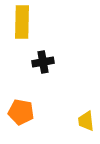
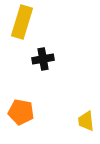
yellow rectangle: rotated 16 degrees clockwise
black cross: moved 3 px up
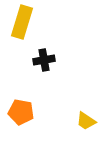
black cross: moved 1 px right, 1 px down
yellow trapezoid: rotated 50 degrees counterclockwise
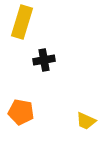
yellow trapezoid: rotated 10 degrees counterclockwise
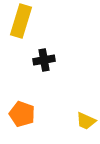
yellow rectangle: moved 1 px left, 1 px up
orange pentagon: moved 1 px right, 2 px down; rotated 10 degrees clockwise
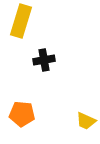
orange pentagon: rotated 15 degrees counterclockwise
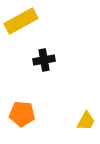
yellow rectangle: rotated 44 degrees clockwise
yellow trapezoid: rotated 85 degrees counterclockwise
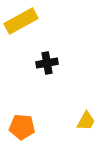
black cross: moved 3 px right, 3 px down
orange pentagon: moved 13 px down
